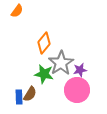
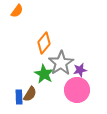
green star: rotated 18 degrees clockwise
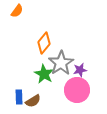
brown semicircle: moved 3 px right, 7 px down; rotated 28 degrees clockwise
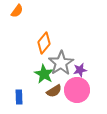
brown semicircle: moved 21 px right, 10 px up
